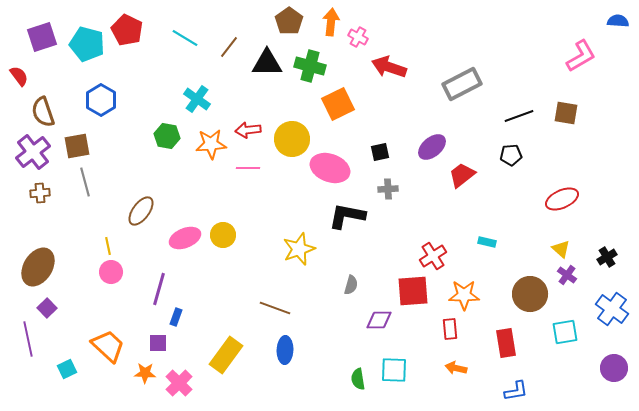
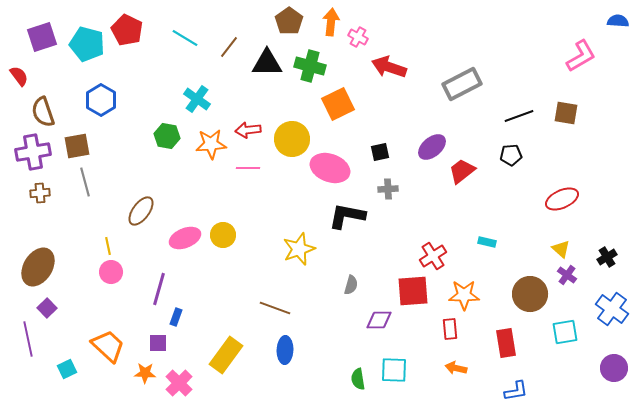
purple cross at (33, 152): rotated 28 degrees clockwise
red trapezoid at (462, 175): moved 4 px up
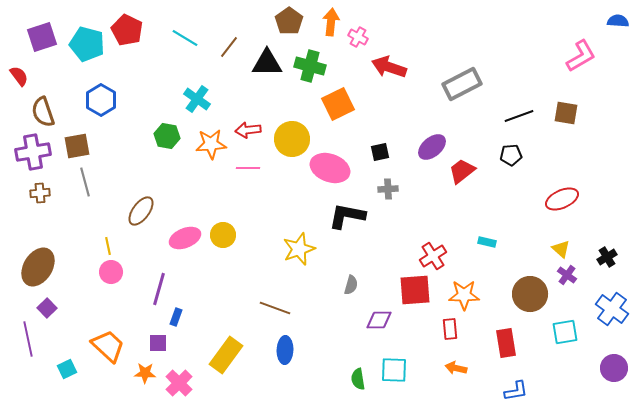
red square at (413, 291): moved 2 px right, 1 px up
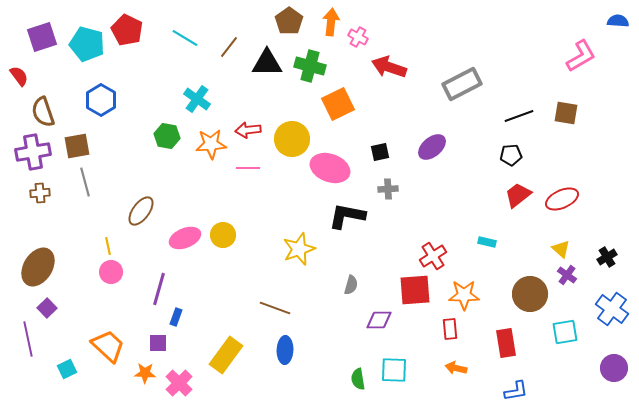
red trapezoid at (462, 171): moved 56 px right, 24 px down
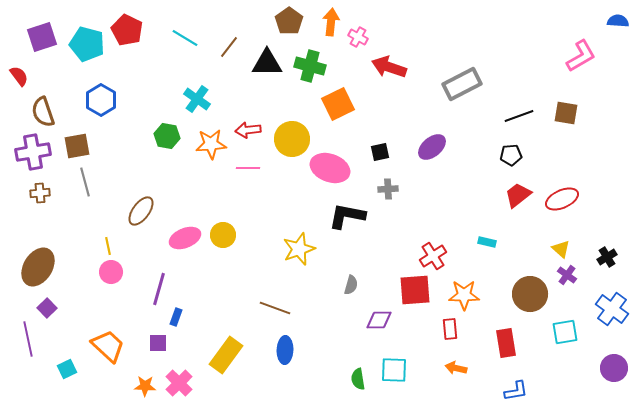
orange star at (145, 373): moved 13 px down
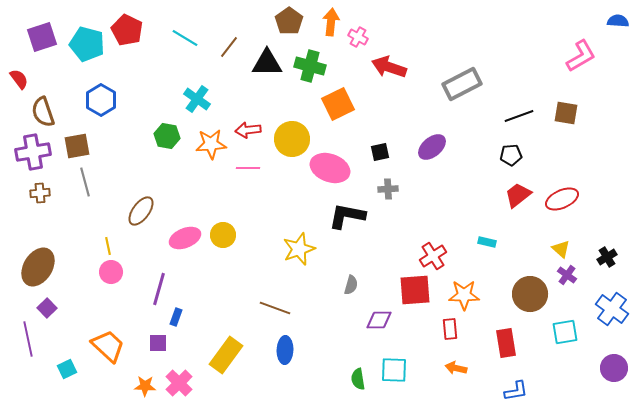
red semicircle at (19, 76): moved 3 px down
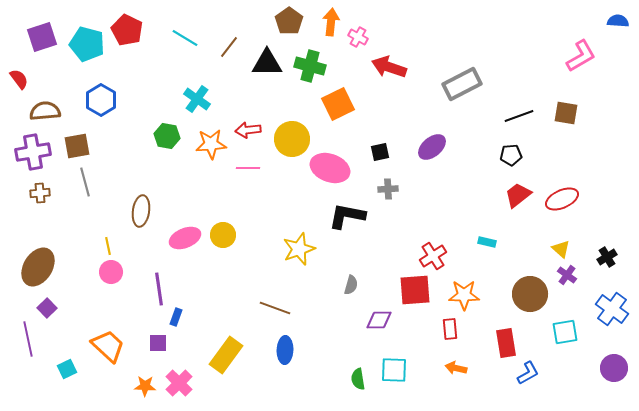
brown semicircle at (43, 112): moved 2 px right, 1 px up; rotated 104 degrees clockwise
brown ellipse at (141, 211): rotated 28 degrees counterclockwise
purple line at (159, 289): rotated 24 degrees counterclockwise
blue L-shape at (516, 391): moved 12 px right, 18 px up; rotated 20 degrees counterclockwise
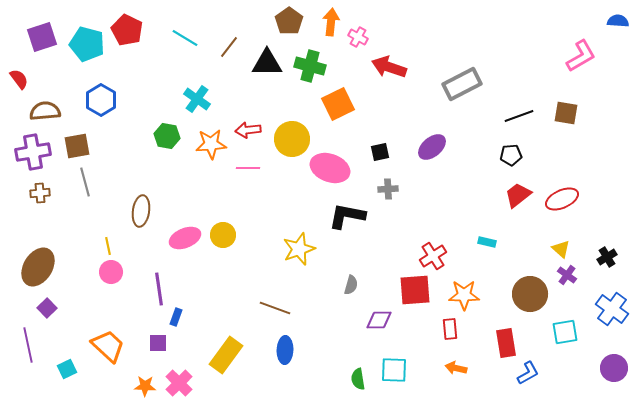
purple line at (28, 339): moved 6 px down
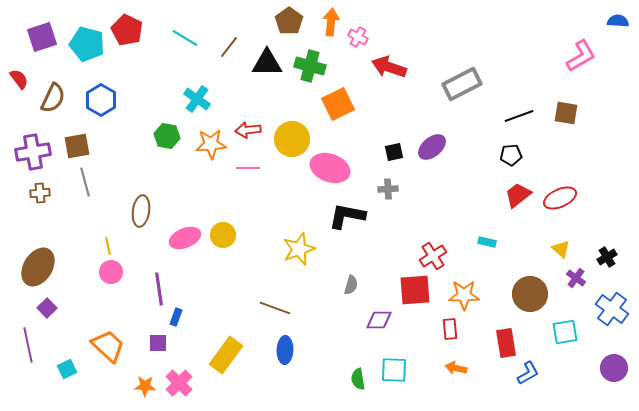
brown semicircle at (45, 111): moved 8 px right, 13 px up; rotated 120 degrees clockwise
black square at (380, 152): moved 14 px right
red ellipse at (562, 199): moved 2 px left, 1 px up
purple cross at (567, 275): moved 9 px right, 3 px down
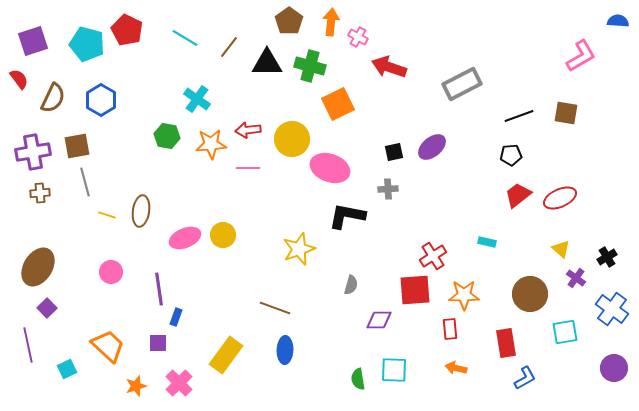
purple square at (42, 37): moved 9 px left, 4 px down
yellow line at (108, 246): moved 1 px left, 31 px up; rotated 60 degrees counterclockwise
blue L-shape at (528, 373): moved 3 px left, 5 px down
orange star at (145, 386): moved 9 px left; rotated 20 degrees counterclockwise
